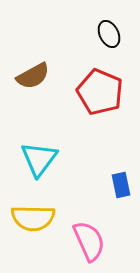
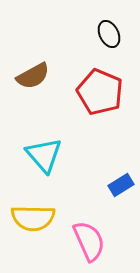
cyan triangle: moved 5 px right, 4 px up; rotated 18 degrees counterclockwise
blue rectangle: rotated 70 degrees clockwise
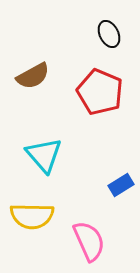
yellow semicircle: moved 1 px left, 2 px up
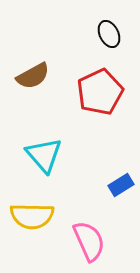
red pentagon: rotated 24 degrees clockwise
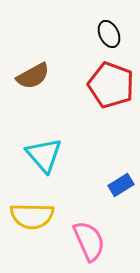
red pentagon: moved 11 px right, 7 px up; rotated 27 degrees counterclockwise
